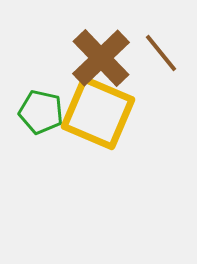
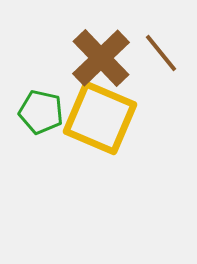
yellow square: moved 2 px right, 5 px down
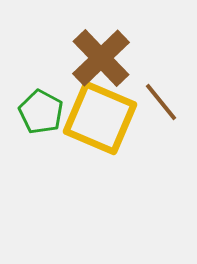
brown line: moved 49 px down
green pentagon: rotated 15 degrees clockwise
